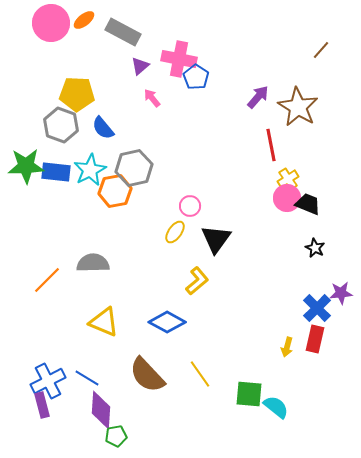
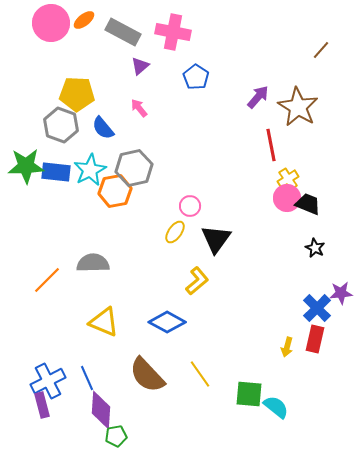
pink cross at (179, 59): moved 6 px left, 27 px up
pink arrow at (152, 98): moved 13 px left, 10 px down
blue line at (87, 378): rotated 35 degrees clockwise
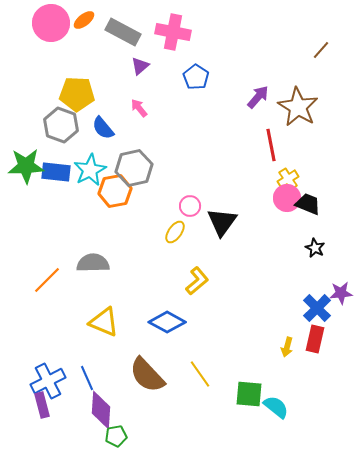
black triangle at (216, 239): moved 6 px right, 17 px up
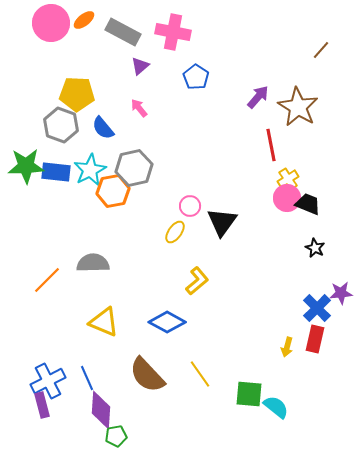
orange hexagon at (115, 191): moved 2 px left
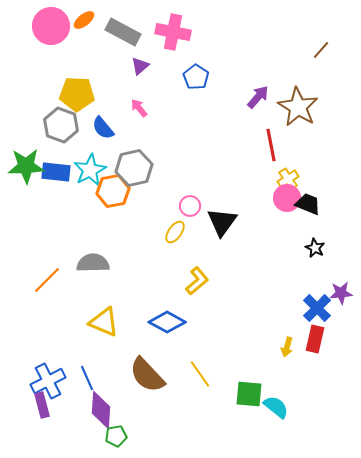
pink circle at (51, 23): moved 3 px down
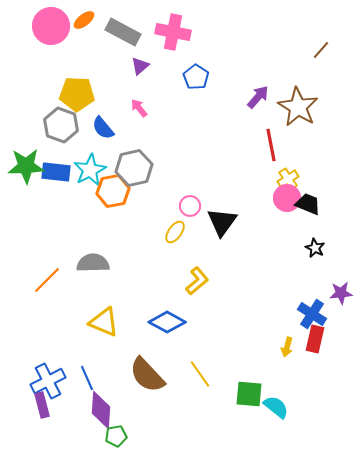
blue cross at (317, 308): moved 5 px left, 6 px down; rotated 12 degrees counterclockwise
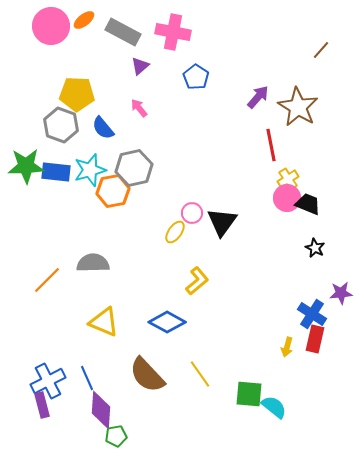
cyan star at (90, 170): rotated 12 degrees clockwise
pink circle at (190, 206): moved 2 px right, 7 px down
cyan semicircle at (276, 407): moved 2 px left
